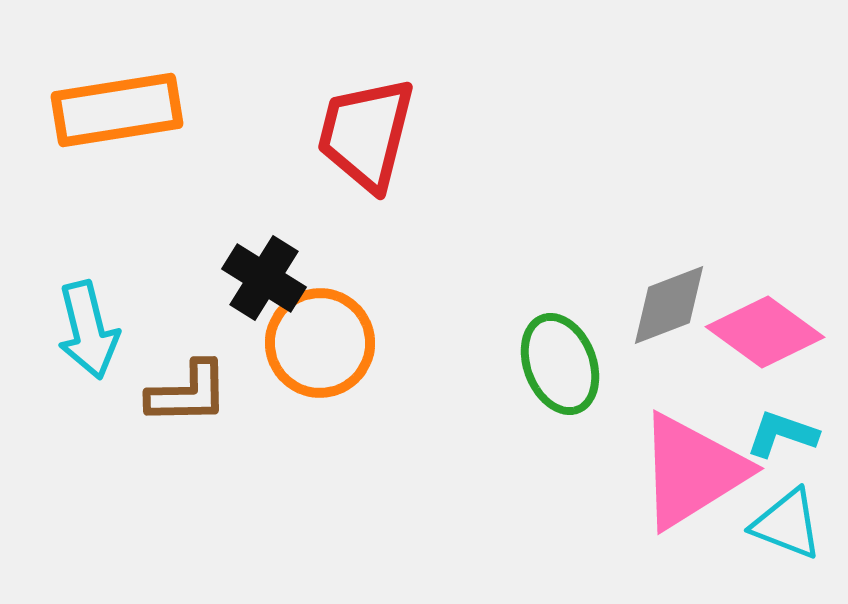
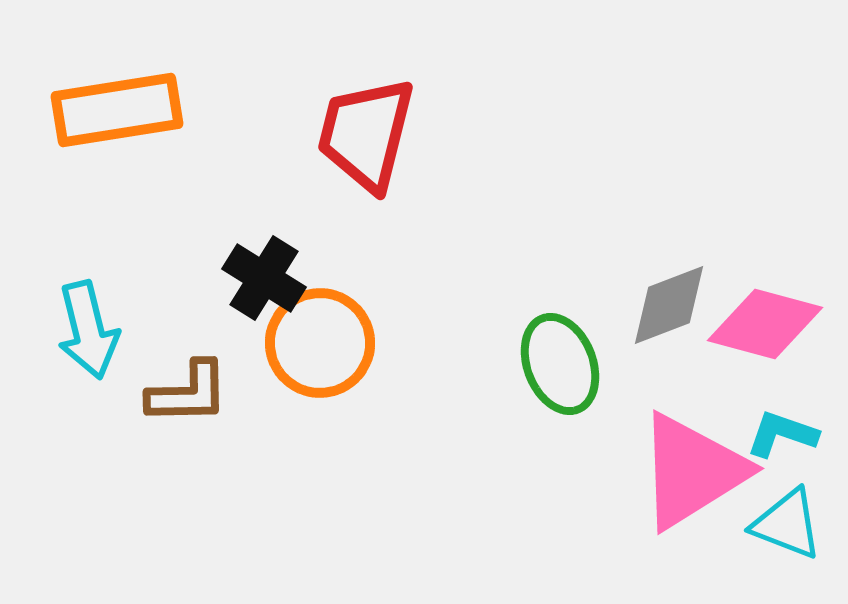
pink diamond: moved 8 px up; rotated 21 degrees counterclockwise
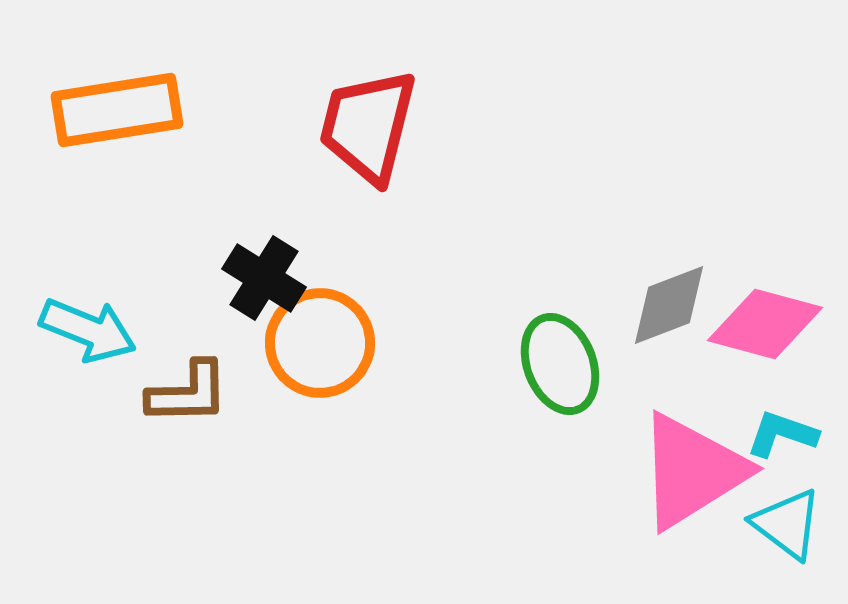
red trapezoid: moved 2 px right, 8 px up
cyan arrow: rotated 54 degrees counterclockwise
cyan triangle: rotated 16 degrees clockwise
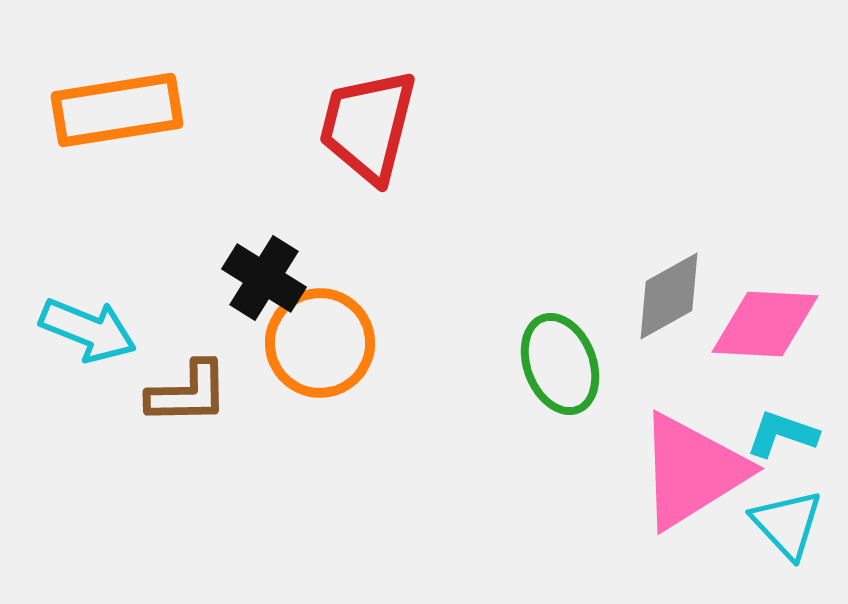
gray diamond: moved 9 px up; rotated 8 degrees counterclockwise
pink diamond: rotated 12 degrees counterclockwise
cyan triangle: rotated 10 degrees clockwise
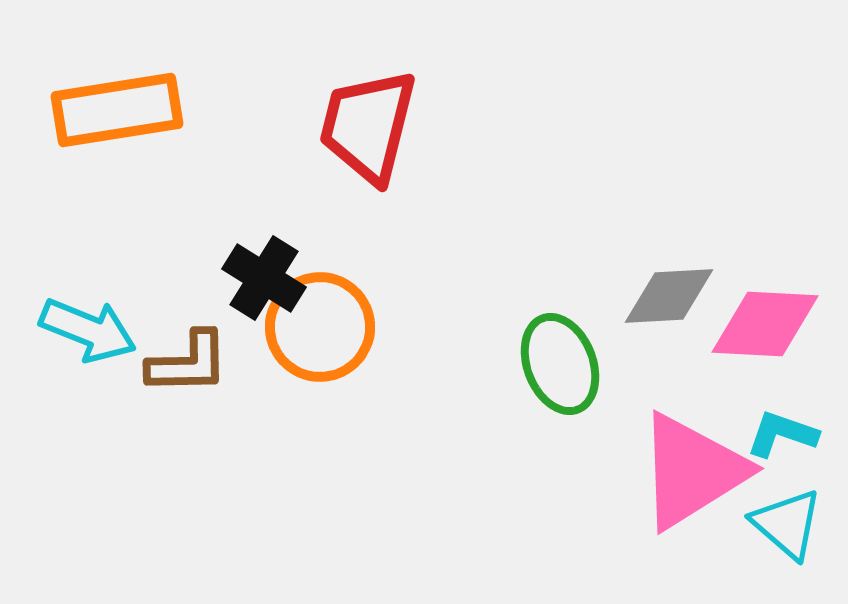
gray diamond: rotated 26 degrees clockwise
orange circle: moved 16 px up
brown L-shape: moved 30 px up
cyan triangle: rotated 6 degrees counterclockwise
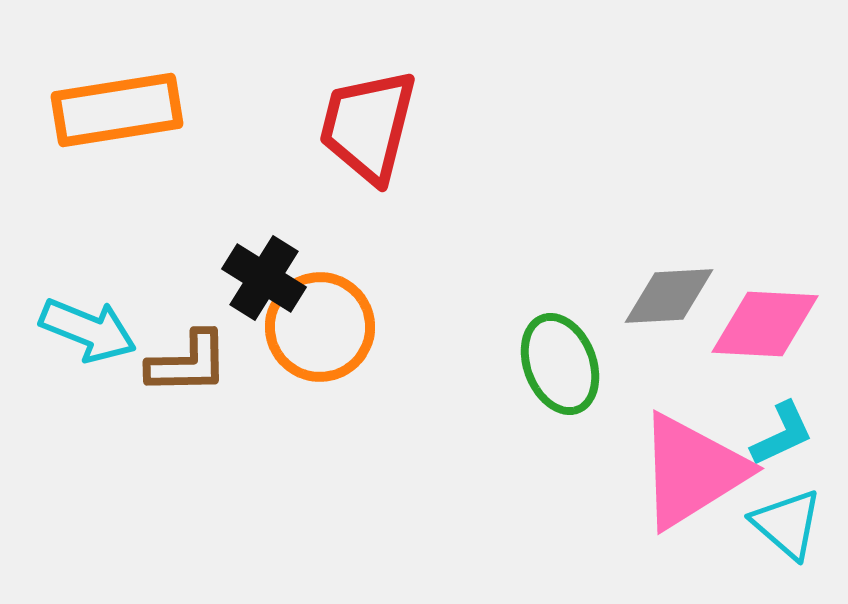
cyan L-shape: rotated 136 degrees clockwise
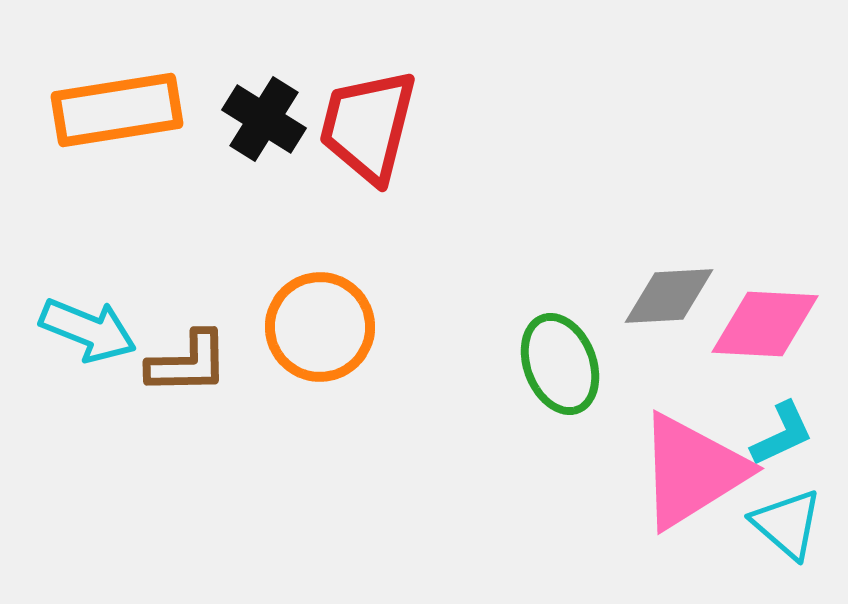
black cross: moved 159 px up
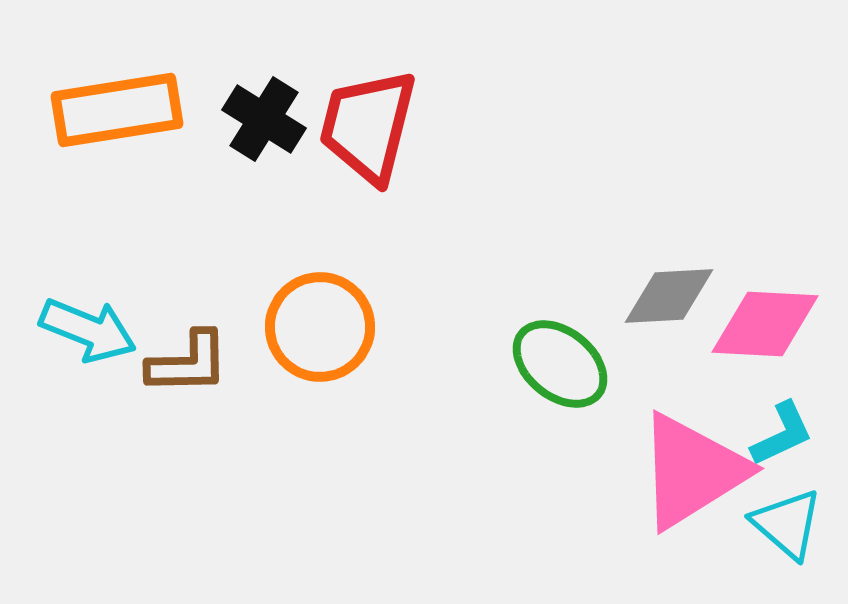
green ellipse: rotated 30 degrees counterclockwise
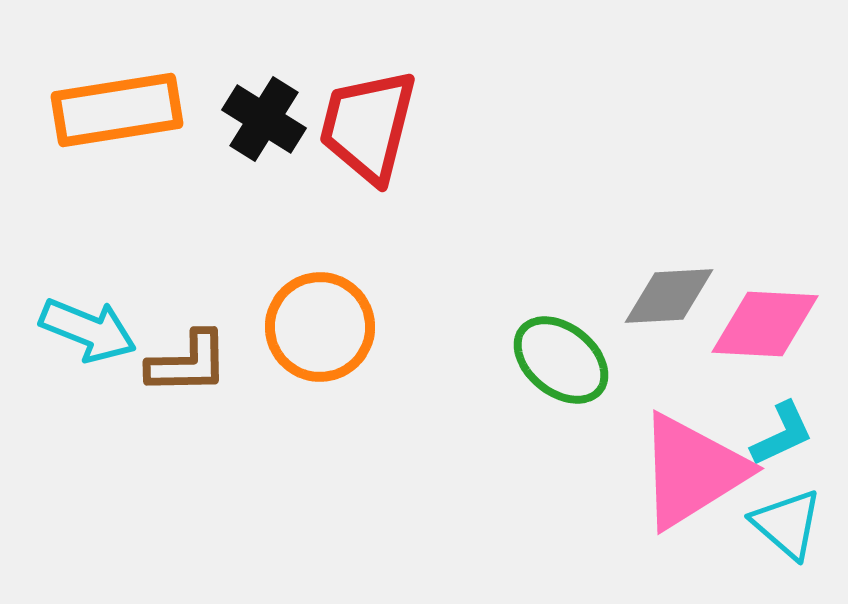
green ellipse: moved 1 px right, 4 px up
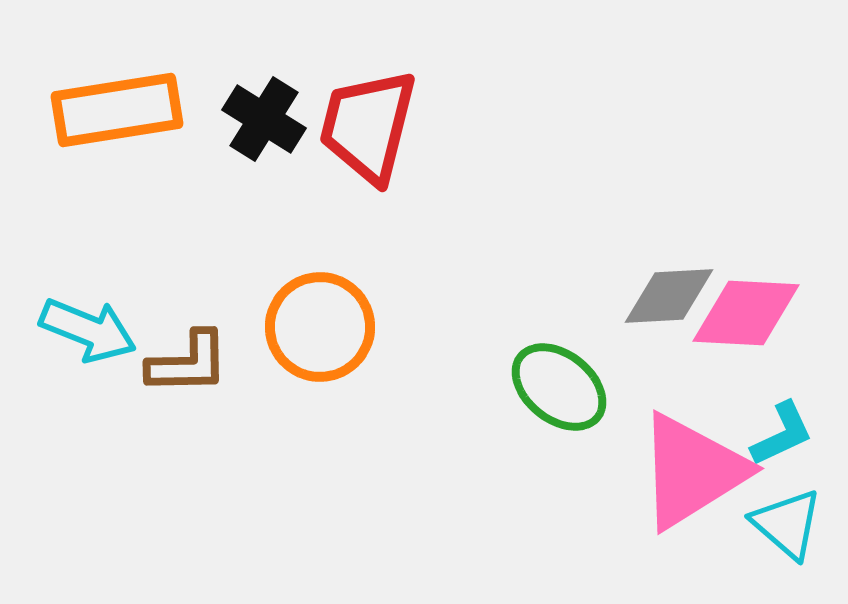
pink diamond: moved 19 px left, 11 px up
green ellipse: moved 2 px left, 27 px down
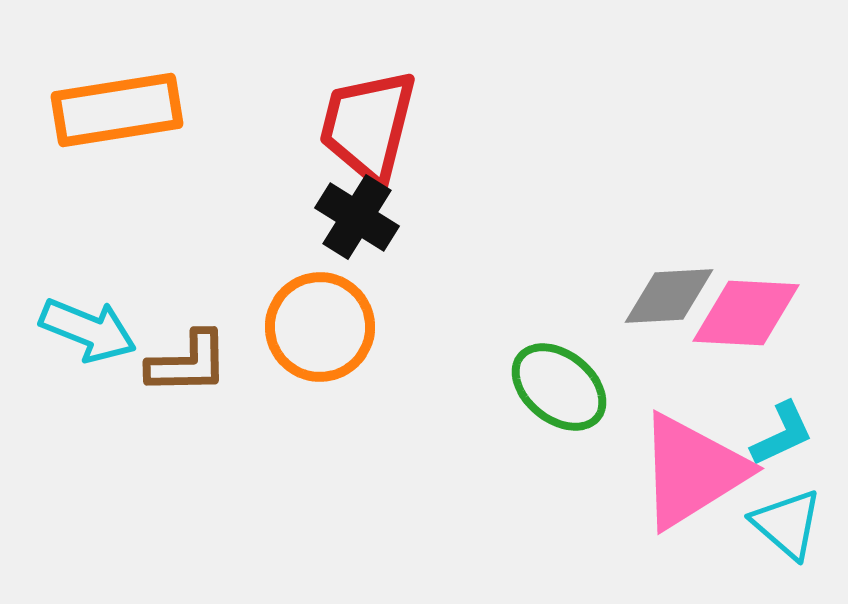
black cross: moved 93 px right, 98 px down
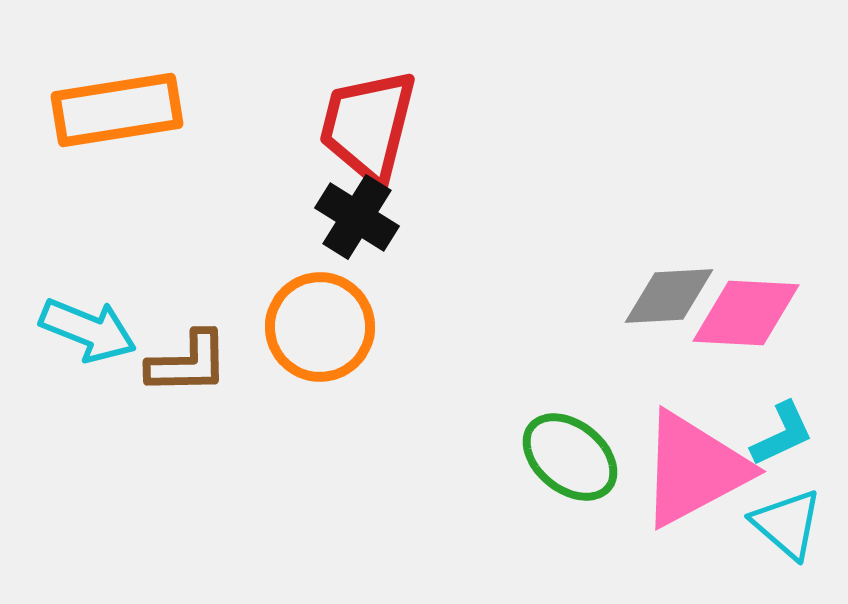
green ellipse: moved 11 px right, 70 px down
pink triangle: moved 2 px right, 2 px up; rotated 4 degrees clockwise
